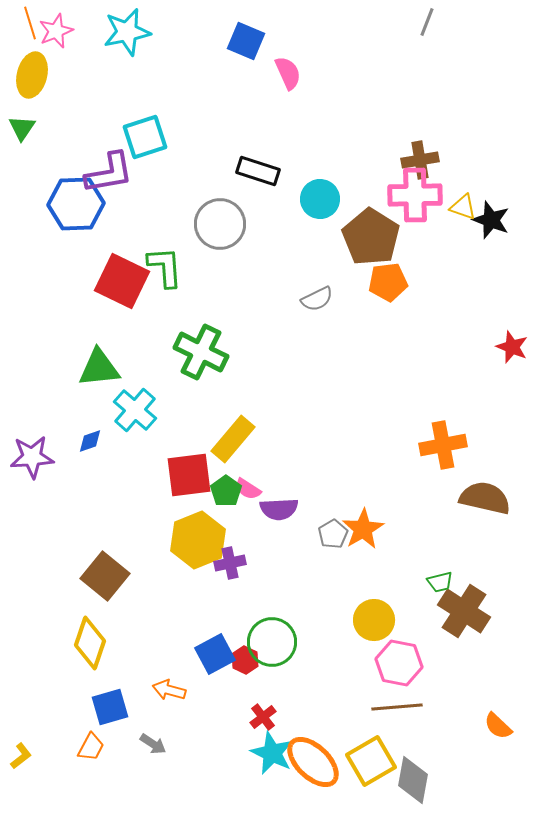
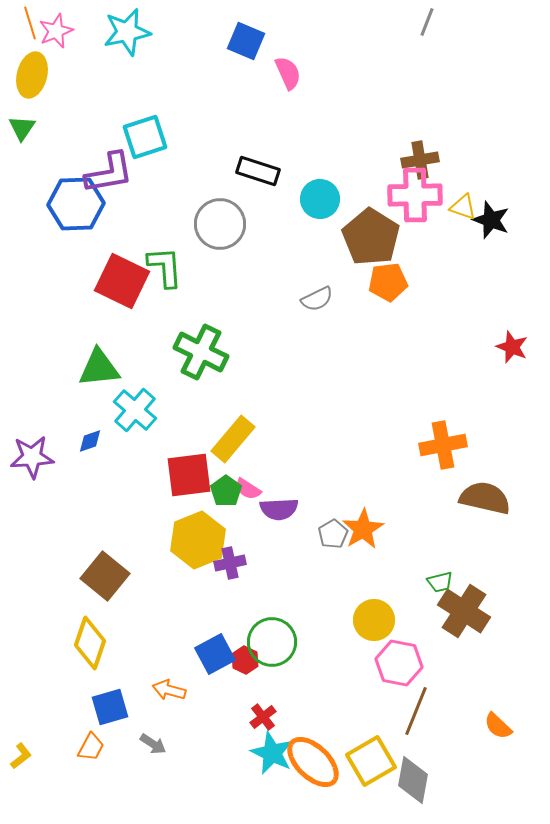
brown line at (397, 707): moved 19 px right, 4 px down; rotated 63 degrees counterclockwise
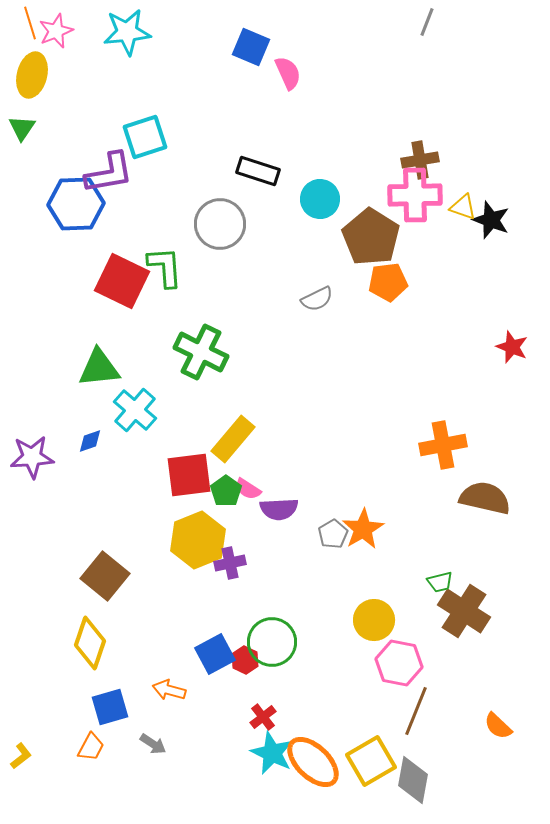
cyan star at (127, 32): rotated 6 degrees clockwise
blue square at (246, 41): moved 5 px right, 6 px down
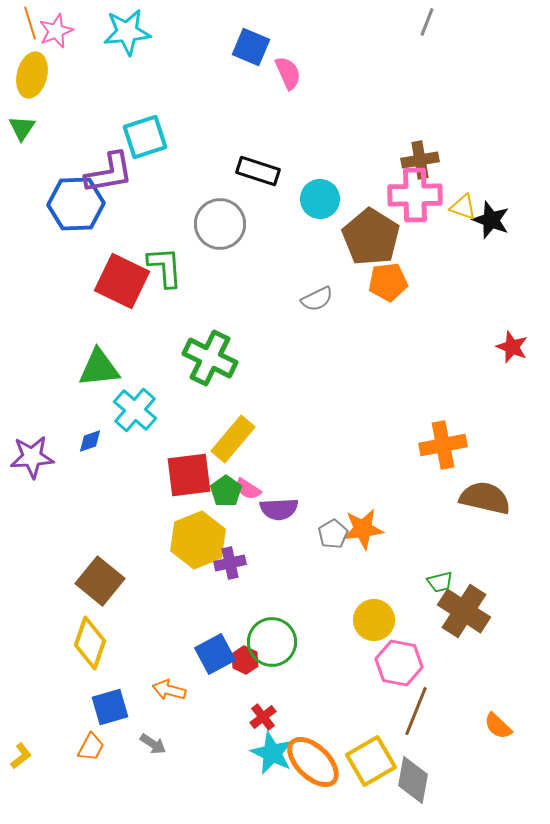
green cross at (201, 352): moved 9 px right, 6 px down
orange star at (363, 529): rotated 24 degrees clockwise
brown square at (105, 576): moved 5 px left, 5 px down
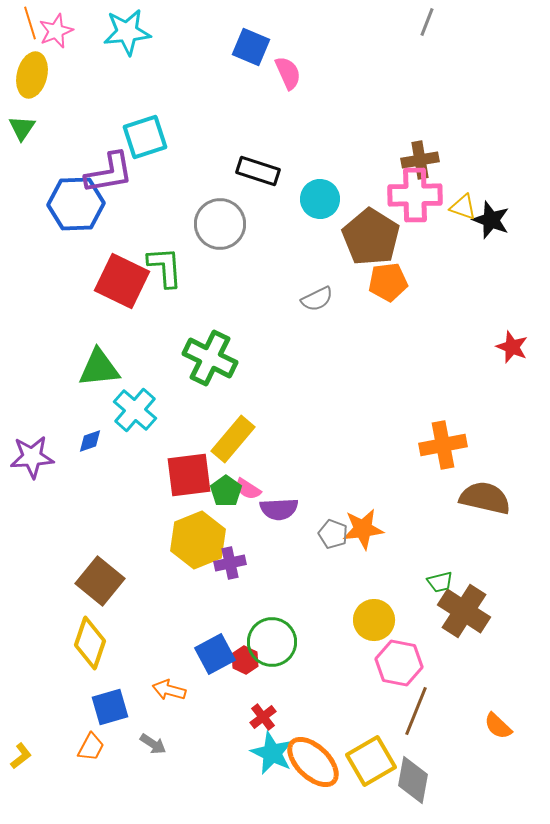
gray pentagon at (333, 534): rotated 20 degrees counterclockwise
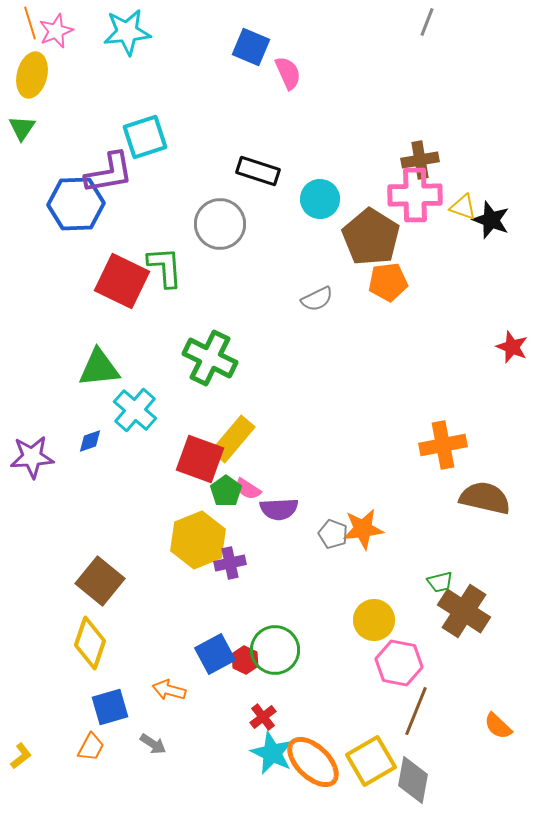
red square at (189, 475): moved 11 px right, 16 px up; rotated 27 degrees clockwise
green circle at (272, 642): moved 3 px right, 8 px down
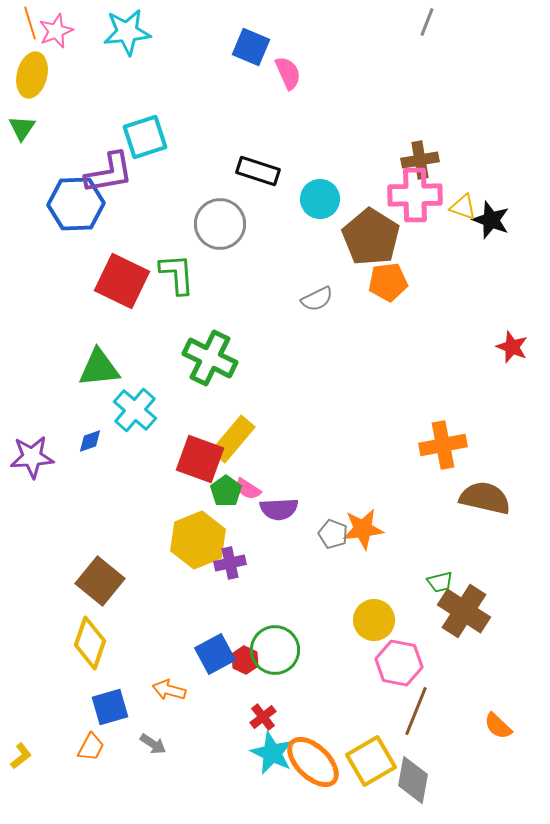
green L-shape at (165, 267): moved 12 px right, 7 px down
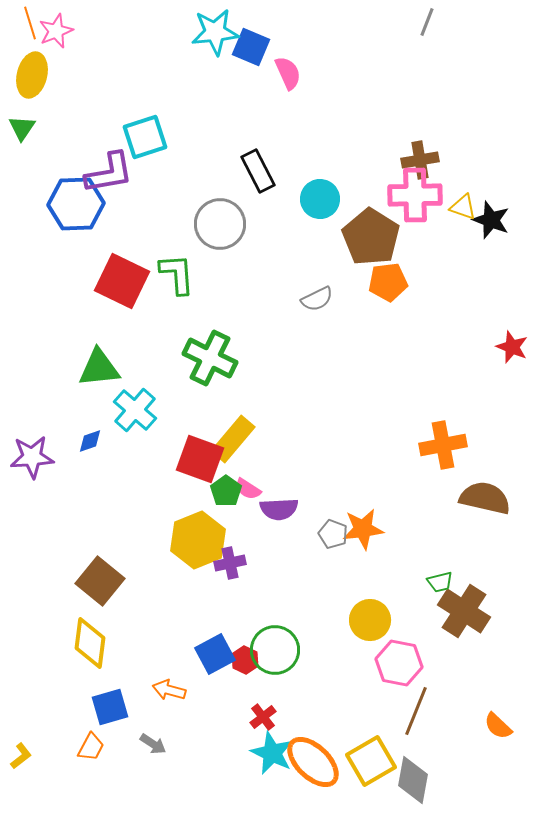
cyan star at (127, 32): moved 88 px right
black rectangle at (258, 171): rotated 45 degrees clockwise
yellow circle at (374, 620): moved 4 px left
yellow diamond at (90, 643): rotated 12 degrees counterclockwise
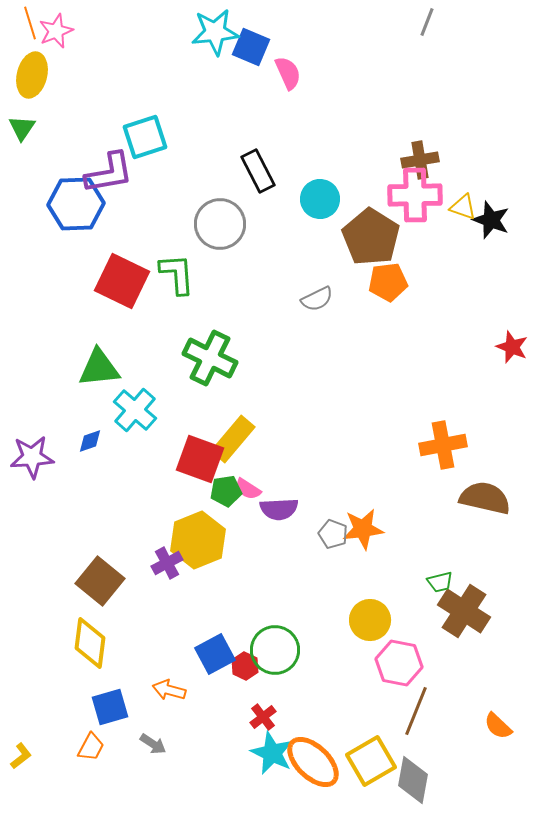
green pentagon at (226, 491): rotated 28 degrees clockwise
purple cross at (230, 563): moved 63 px left; rotated 16 degrees counterclockwise
red hexagon at (245, 660): moved 6 px down
